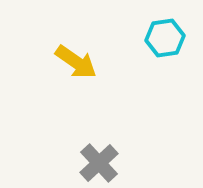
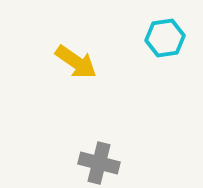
gray cross: rotated 33 degrees counterclockwise
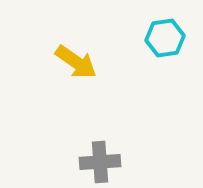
gray cross: moved 1 px right, 1 px up; rotated 18 degrees counterclockwise
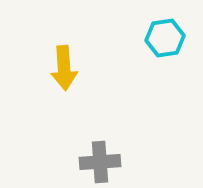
yellow arrow: moved 12 px left, 6 px down; rotated 51 degrees clockwise
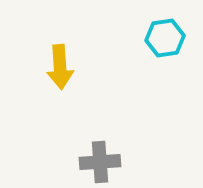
yellow arrow: moved 4 px left, 1 px up
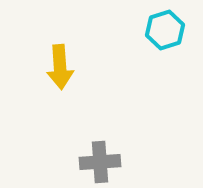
cyan hexagon: moved 8 px up; rotated 9 degrees counterclockwise
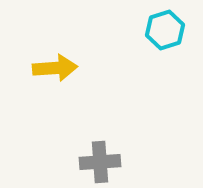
yellow arrow: moved 5 px left, 1 px down; rotated 90 degrees counterclockwise
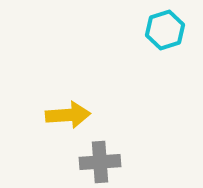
yellow arrow: moved 13 px right, 47 px down
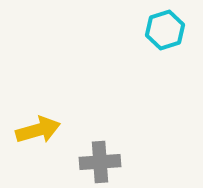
yellow arrow: moved 30 px left, 15 px down; rotated 12 degrees counterclockwise
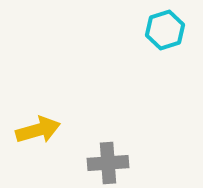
gray cross: moved 8 px right, 1 px down
